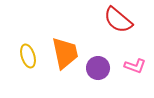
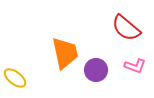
red semicircle: moved 8 px right, 8 px down
yellow ellipse: moved 13 px left, 22 px down; rotated 35 degrees counterclockwise
purple circle: moved 2 px left, 2 px down
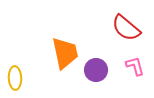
pink L-shape: rotated 125 degrees counterclockwise
yellow ellipse: rotated 50 degrees clockwise
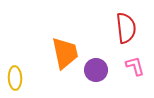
red semicircle: rotated 136 degrees counterclockwise
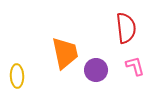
yellow ellipse: moved 2 px right, 2 px up
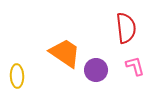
orange trapezoid: rotated 44 degrees counterclockwise
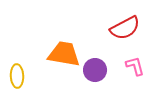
red semicircle: moved 1 px left; rotated 68 degrees clockwise
orange trapezoid: moved 1 px left, 1 px down; rotated 24 degrees counterclockwise
purple circle: moved 1 px left
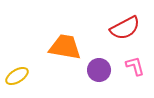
orange trapezoid: moved 1 px right, 7 px up
purple circle: moved 4 px right
yellow ellipse: rotated 60 degrees clockwise
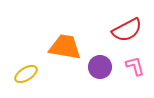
red semicircle: moved 2 px right, 2 px down
purple circle: moved 1 px right, 3 px up
yellow ellipse: moved 9 px right, 2 px up
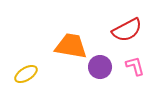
orange trapezoid: moved 6 px right, 1 px up
